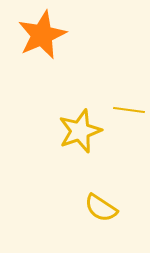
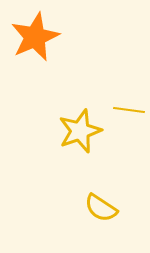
orange star: moved 7 px left, 2 px down
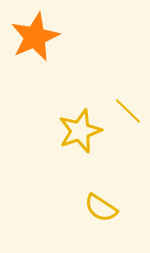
yellow line: moved 1 px left, 1 px down; rotated 36 degrees clockwise
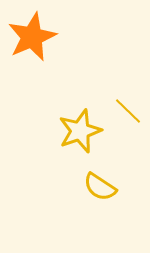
orange star: moved 3 px left
yellow semicircle: moved 1 px left, 21 px up
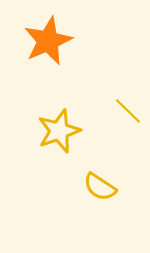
orange star: moved 16 px right, 4 px down
yellow star: moved 21 px left
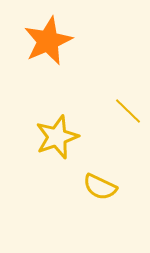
yellow star: moved 2 px left, 6 px down
yellow semicircle: rotated 8 degrees counterclockwise
